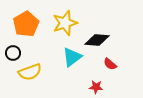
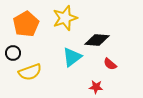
yellow star: moved 5 px up
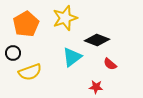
black diamond: rotated 15 degrees clockwise
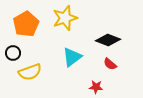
black diamond: moved 11 px right
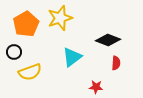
yellow star: moved 5 px left
black circle: moved 1 px right, 1 px up
red semicircle: moved 6 px right, 1 px up; rotated 128 degrees counterclockwise
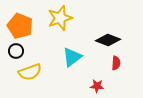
orange pentagon: moved 6 px left, 2 px down; rotated 20 degrees counterclockwise
black circle: moved 2 px right, 1 px up
red star: moved 1 px right, 1 px up
